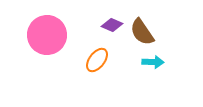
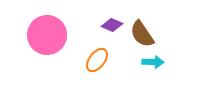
brown semicircle: moved 2 px down
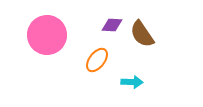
purple diamond: rotated 20 degrees counterclockwise
cyan arrow: moved 21 px left, 20 px down
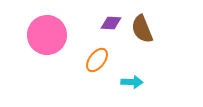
purple diamond: moved 1 px left, 2 px up
brown semicircle: moved 5 px up; rotated 12 degrees clockwise
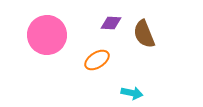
brown semicircle: moved 2 px right, 5 px down
orange ellipse: rotated 20 degrees clockwise
cyan arrow: moved 11 px down; rotated 10 degrees clockwise
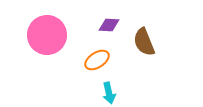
purple diamond: moved 2 px left, 2 px down
brown semicircle: moved 8 px down
cyan arrow: moved 23 px left; rotated 65 degrees clockwise
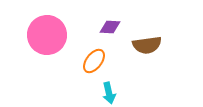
purple diamond: moved 1 px right, 2 px down
brown semicircle: moved 3 px right, 3 px down; rotated 76 degrees counterclockwise
orange ellipse: moved 3 px left, 1 px down; rotated 20 degrees counterclockwise
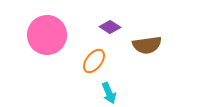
purple diamond: rotated 30 degrees clockwise
cyan arrow: rotated 10 degrees counterclockwise
